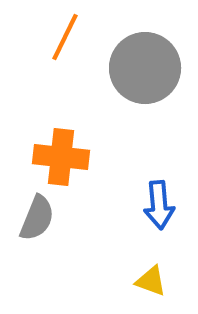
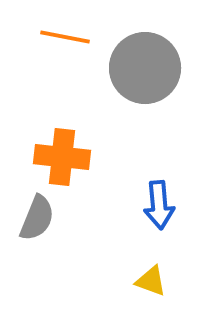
orange line: rotated 75 degrees clockwise
orange cross: moved 1 px right
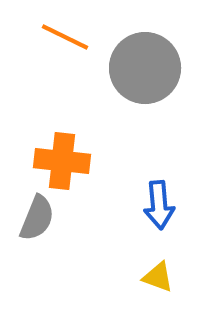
orange line: rotated 15 degrees clockwise
orange cross: moved 4 px down
yellow triangle: moved 7 px right, 4 px up
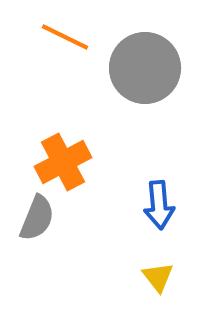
orange cross: moved 1 px right, 1 px down; rotated 34 degrees counterclockwise
yellow triangle: rotated 32 degrees clockwise
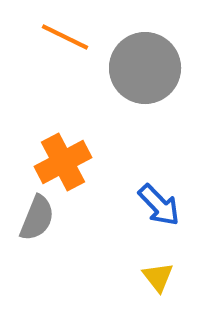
blue arrow: rotated 39 degrees counterclockwise
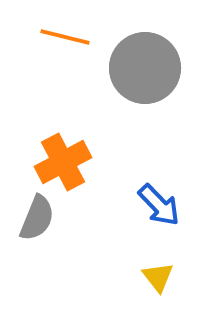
orange line: rotated 12 degrees counterclockwise
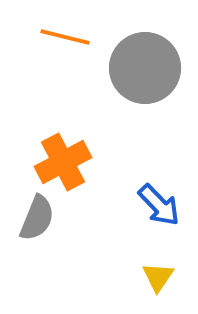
yellow triangle: rotated 12 degrees clockwise
